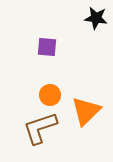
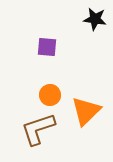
black star: moved 1 px left, 1 px down
brown L-shape: moved 2 px left, 1 px down
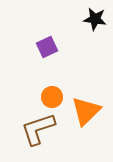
purple square: rotated 30 degrees counterclockwise
orange circle: moved 2 px right, 2 px down
